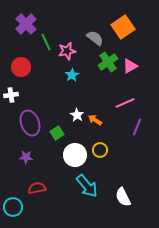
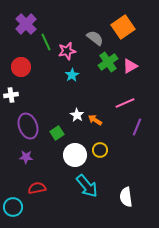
purple ellipse: moved 2 px left, 3 px down
white semicircle: moved 3 px right; rotated 18 degrees clockwise
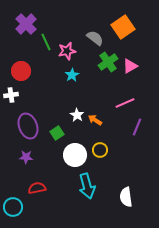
red circle: moved 4 px down
cyan arrow: rotated 25 degrees clockwise
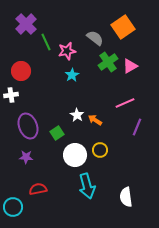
red semicircle: moved 1 px right, 1 px down
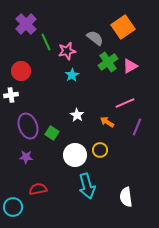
orange arrow: moved 12 px right, 2 px down
green square: moved 5 px left; rotated 24 degrees counterclockwise
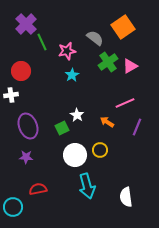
green line: moved 4 px left
green square: moved 10 px right, 5 px up; rotated 32 degrees clockwise
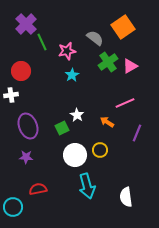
purple line: moved 6 px down
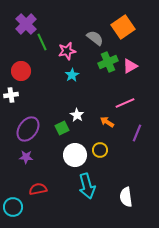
green cross: rotated 12 degrees clockwise
purple ellipse: moved 3 px down; rotated 55 degrees clockwise
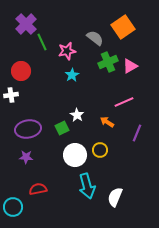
pink line: moved 1 px left, 1 px up
purple ellipse: rotated 45 degrees clockwise
white semicircle: moved 11 px left; rotated 30 degrees clockwise
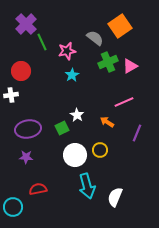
orange square: moved 3 px left, 1 px up
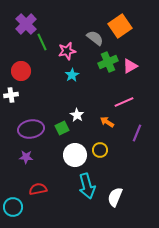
purple ellipse: moved 3 px right
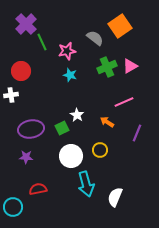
green cross: moved 1 px left, 5 px down
cyan star: moved 2 px left; rotated 24 degrees counterclockwise
white circle: moved 4 px left, 1 px down
cyan arrow: moved 1 px left, 2 px up
